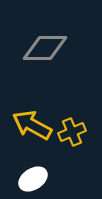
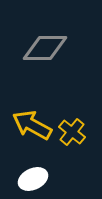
yellow cross: rotated 28 degrees counterclockwise
white ellipse: rotated 8 degrees clockwise
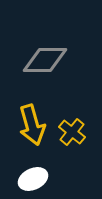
gray diamond: moved 12 px down
yellow arrow: rotated 135 degrees counterclockwise
